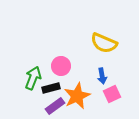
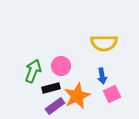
yellow semicircle: rotated 24 degrees counterclockwise
green arrow: moved 7 px up
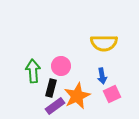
green arrow: rotated 25 degrees counterclockwise
black rectangle: rotated 60 degrees counterclockwise
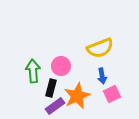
yellow semicircle: moved 4 px left, 5 px down; rotated 20 degrees counterclockwise
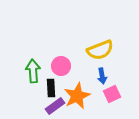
yellow semicircle: moved 2 px down
black rectangle: rotated 18 degrees counterclockwise
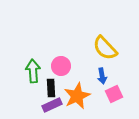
yellow semicircle: moved 5 px right, 2 px up; rotated 68 degrees clockwise
pink square: moved 2 px right
purple rectangle: moved 3 px left, 1 px up; rotated 12 degrees clockwise
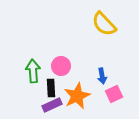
yellow semicircle: moved 1 px left, 24 px up
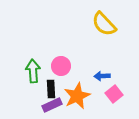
blue arrow: rotated 98 degrees clockwise
black rectangle: moved 1 px down
pink square: rotated 12 degrees counterclockwise
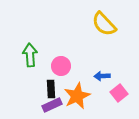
green arrow: moved 3 px left, 16 px up
pink square: moved 5 px right, 1 px up
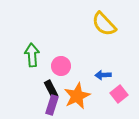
green arrow: moved 2 px right
blue arrow: moved 1 px right, 1 px up
black rectangle: rotated 24 degrees counterclockwise
pink square: moved 1 px down
purple rectangle: rotated 48 degrees counterclockwise
